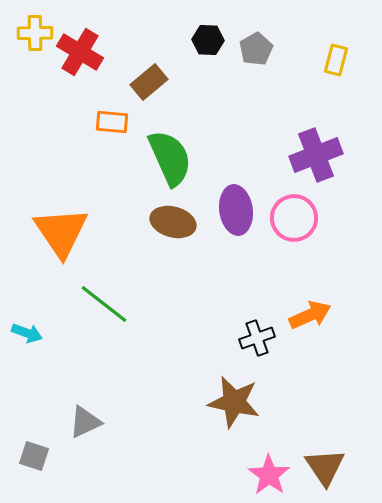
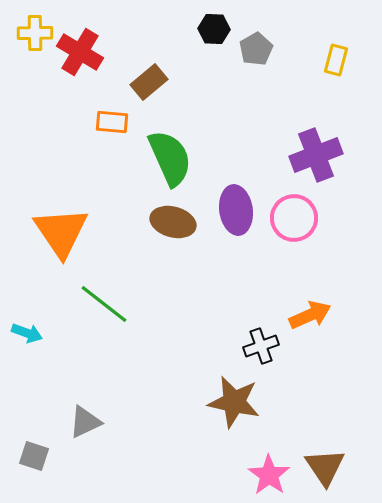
black hexagon: moved 6 px right, 11 px up
black cross: moved 4 px right, 8 px down
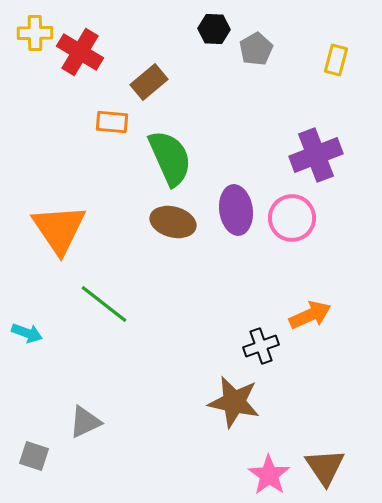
pink circle: moved 2 px left
orange triangle: moved 2 px left, 3 px up
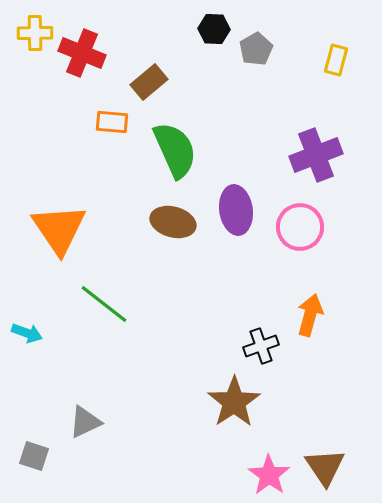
red cross: moved 2 px right, 1 px down; rotated 9 degrees counterclockwise
green semicircle: moved 5 px right, 8 px up
pink circle: moved 8 px right, 9 px down
orange arrow: rotated 51 degrees counterclockwise
brown star: rotated 26 degrees clockwise
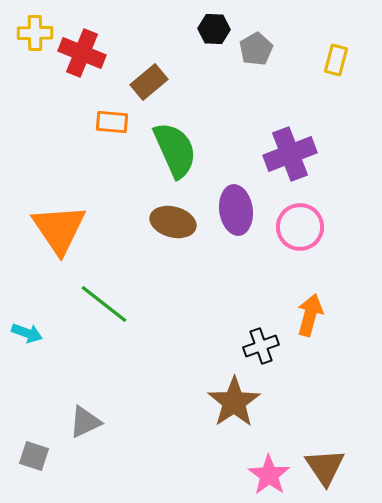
purple cross: moved 26 px left, 1 px up
